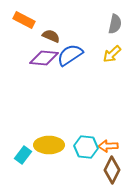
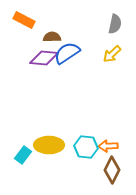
brown semicircle: moved 1 px right, 1 px down; rotated 24 degrees counterclockwise
blue semicircle: moved 3 px left, 2 px up
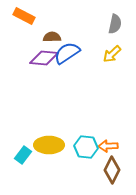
orange rectangle: moved 4 px up
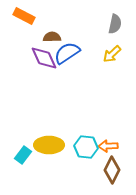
purple diamond: rotated 60 degrees clockwise
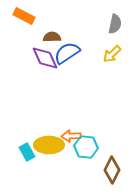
purple diamond: moved 1 px right
orange arrow: moved 37 px left, 10 px up
cyan rectangle: moved 4 px right, 3 px up; rotated 66 degrees counterclockwise
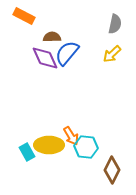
blue semicircle: rotated 16 degrees counterclockwise
orange arrow: rotated 120 degrees counterclockwise
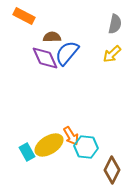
yellow ellipse: rotated 32 degrees counterclockwise
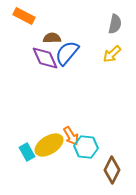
brown semicircle: moved 1 px down
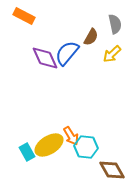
gray semicircle: rotated 24 degrees counterclockwise
brown semicircle: moved 39 px right, 1 px up; rotated 120 degrees clockwise
brown diamond: rotated 56 degrees counterclockwise
